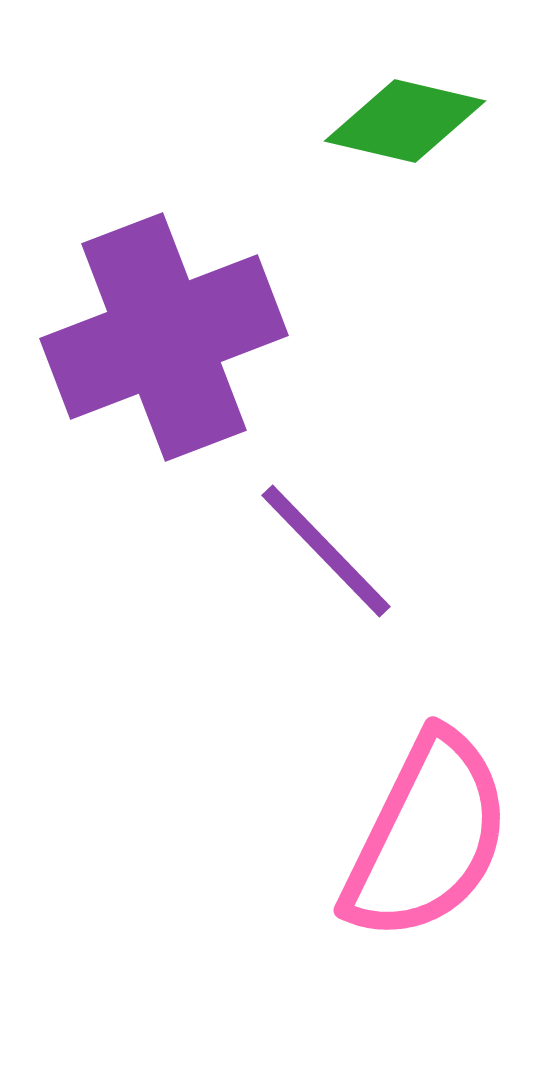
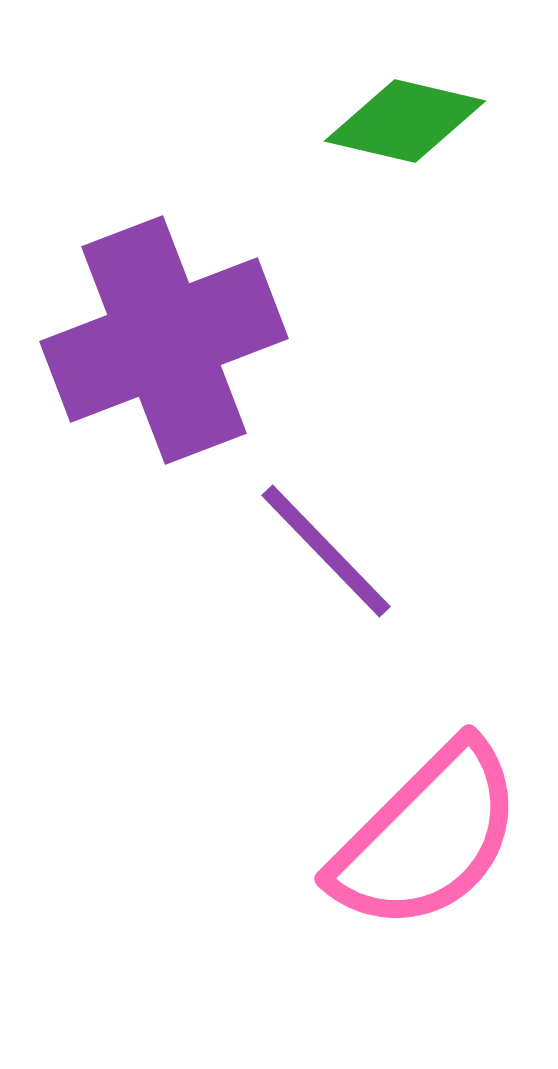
purple cross: moved 3 px down
pink semicircle: rotated 19 degrees clockwise
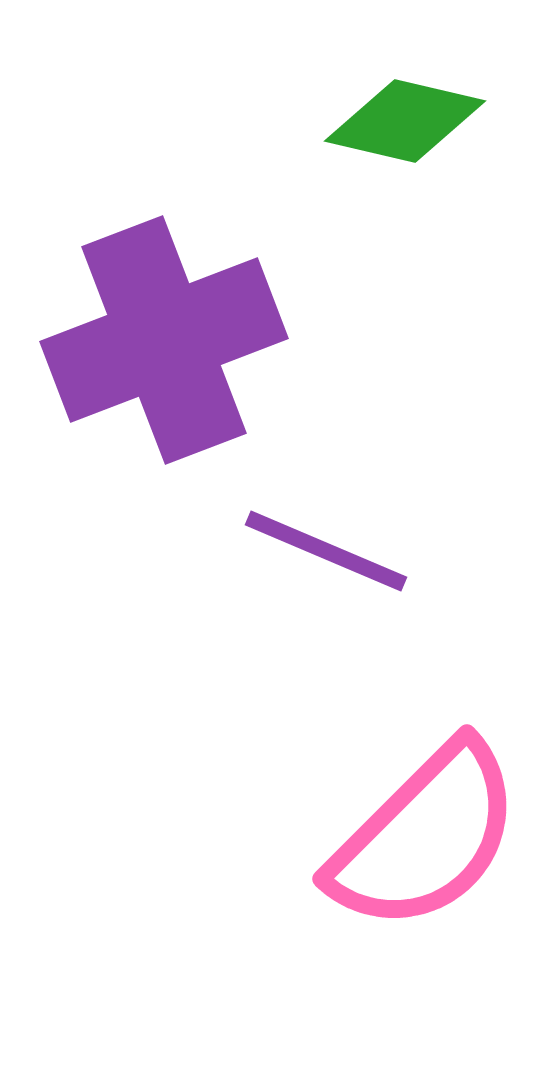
purple line: rotated 23 degrees counterclockwise
pink semicircle: moved 2 px left
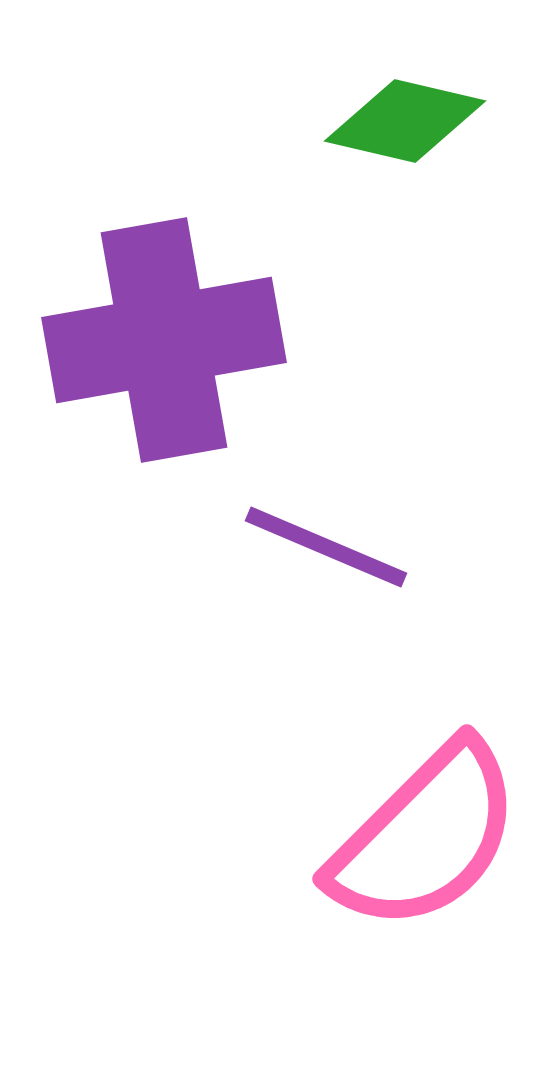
purple cross: rotated 11 degrees clockwise
purple line: moved 4 px up
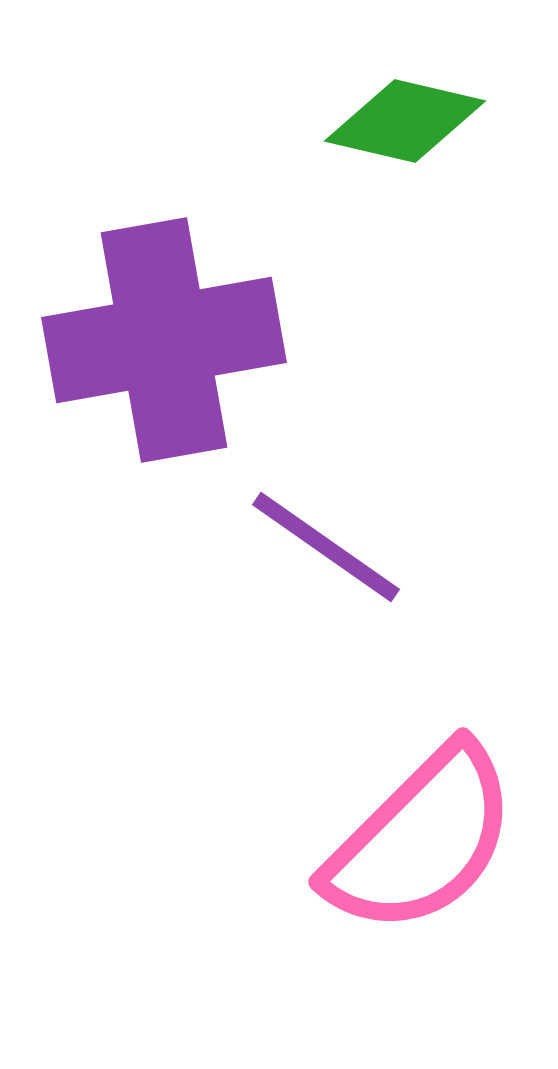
purple line: rotated 12 degrees clockwise
pink semicircle: moved 4 px left, 3 px down
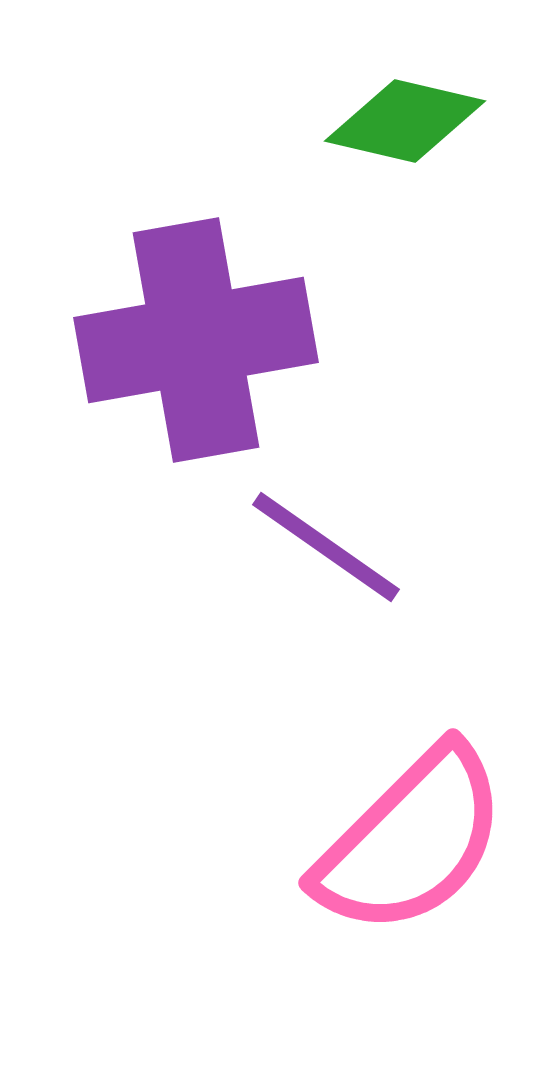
purple cross: moved 32 px right
pink semicircle: moved 10 px left, 1 px down
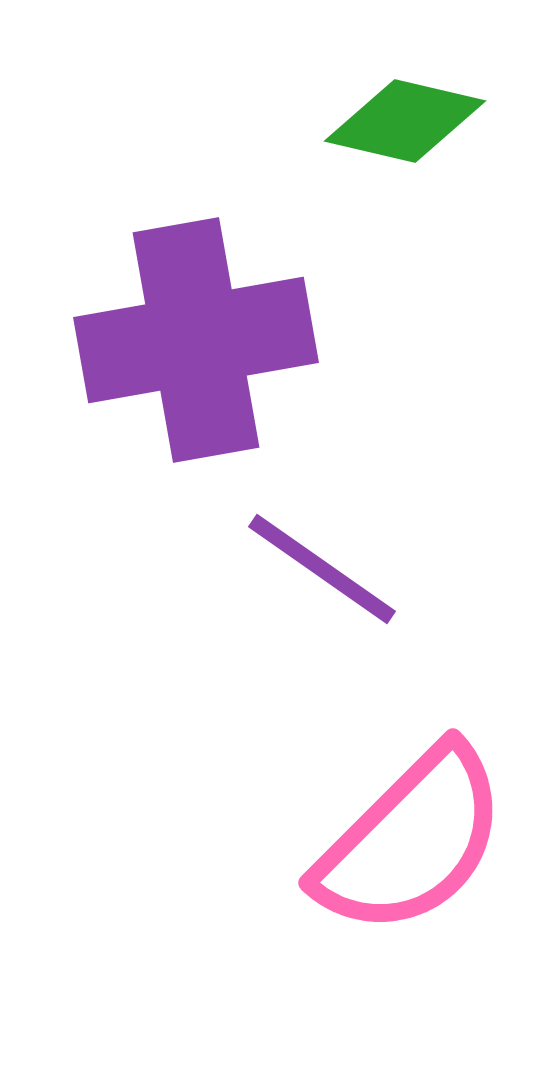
purple line: moved 4 px left, 22 px down
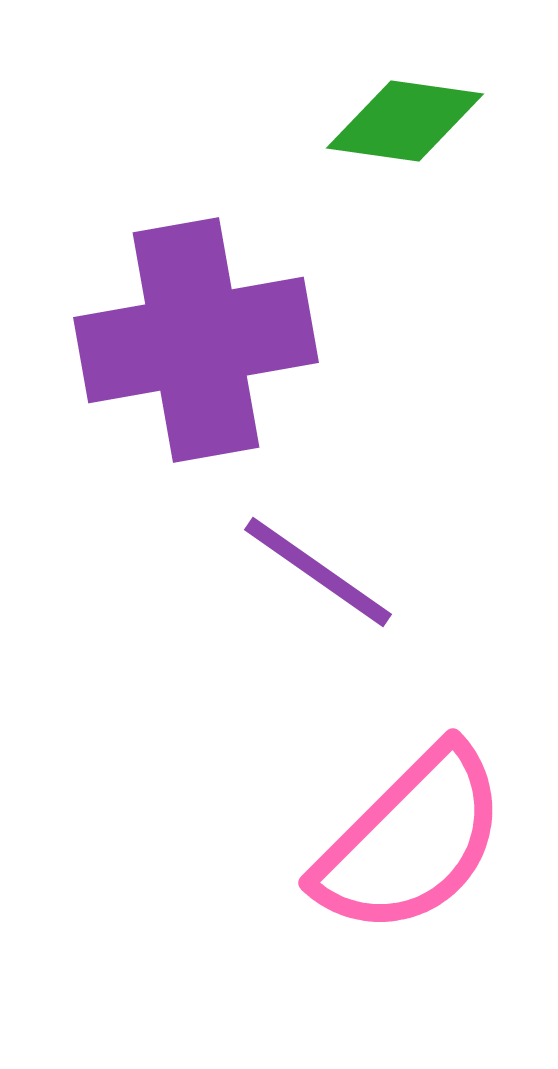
green diamond: rotated 5 degrees counterclockwise
purple line: moved 4 px left, 3 px down
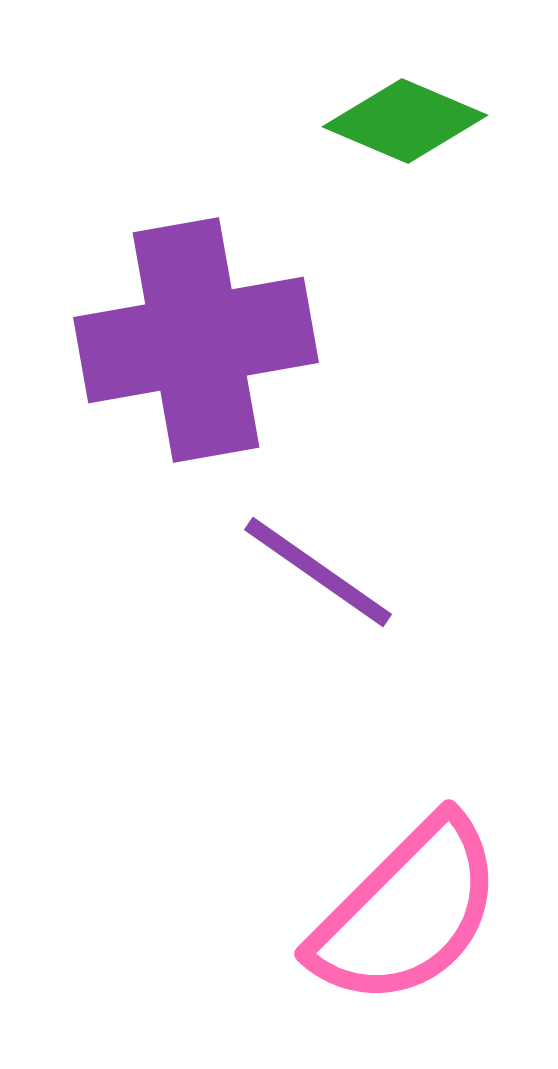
green diamond: rotated 15 degrees clockwise
pink semicircle: moved 4 px left, 71 px down
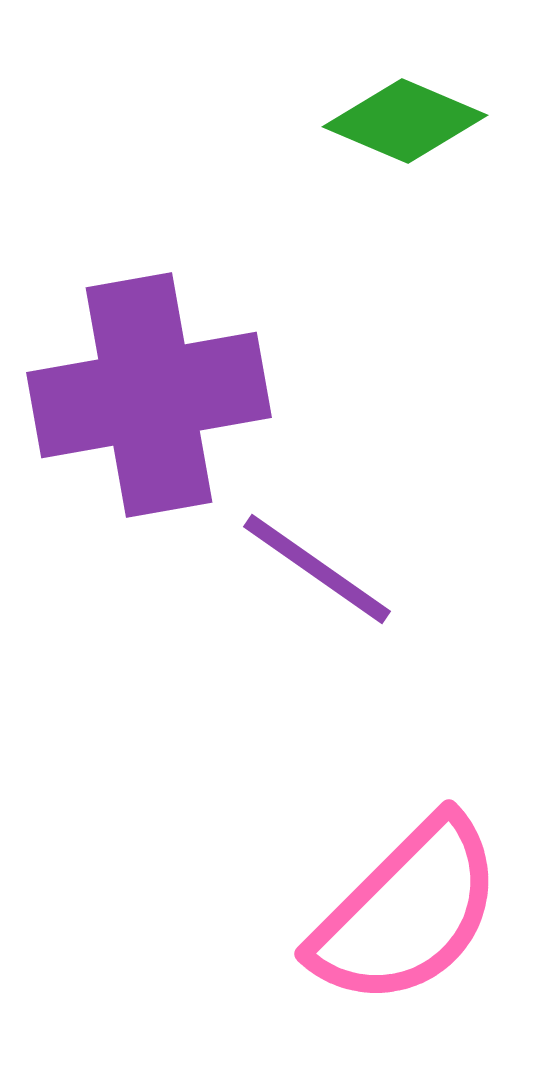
purple cross: moved 47 px left, 55 px down
purple line: moved 1 px left, 3 px up
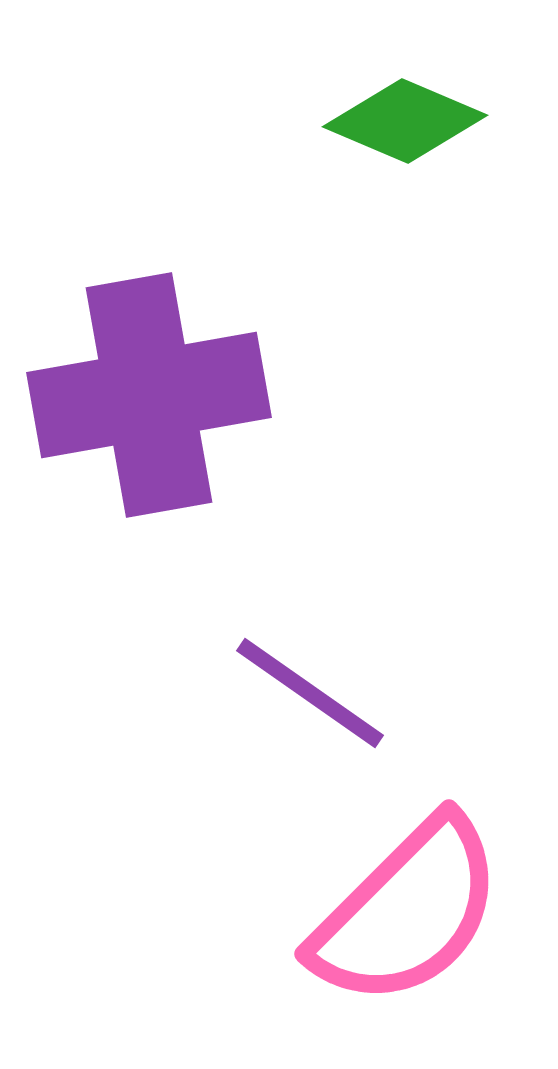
purple line: moved 7 px left, 124 px down
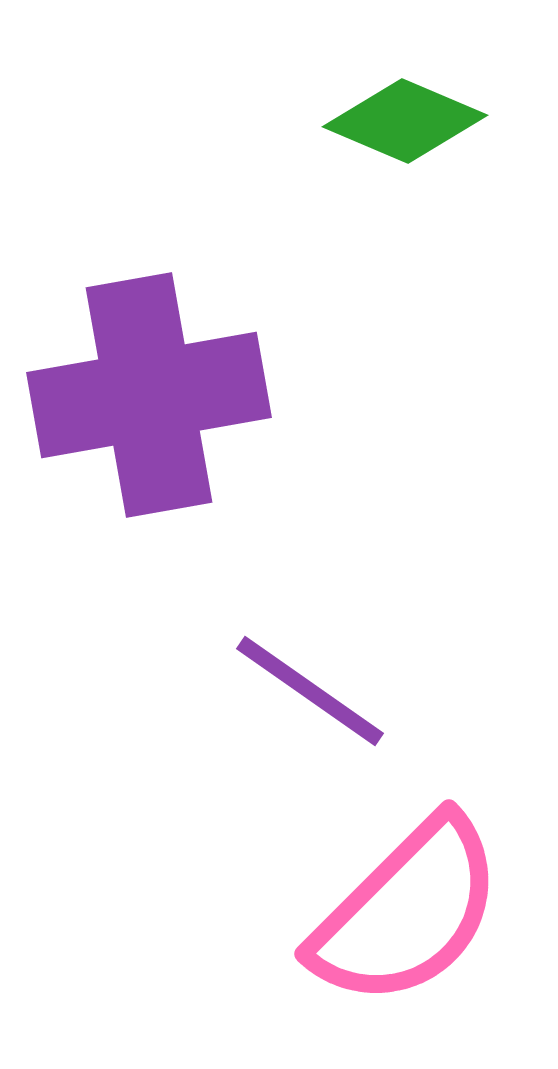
purple line: moved 2 px up
